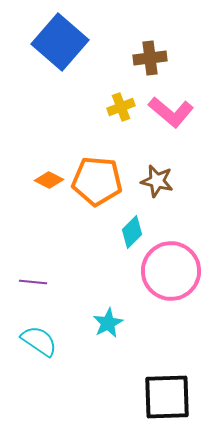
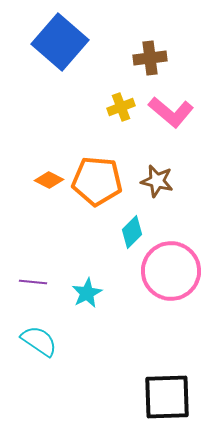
cyan star: moved 21 px left, 30 px up
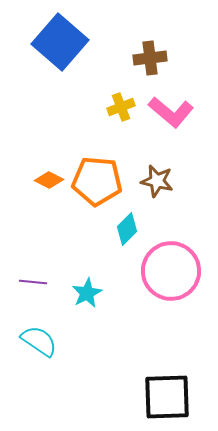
cyan diamond: moved 5 px left, 3 px up
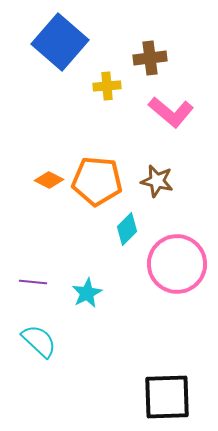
yellow cross: moved 14 px left, 21 px up; rotated 16 degrees clockwise
pink circle: moved 6 px right, 7 px up
cyan semicircle: rotated 9 degrees clockwise
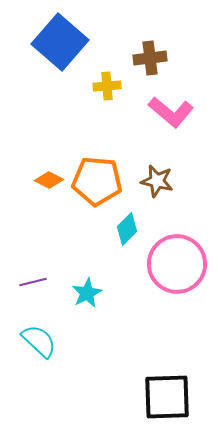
purple line: rotated 20 degrees counterclockwise
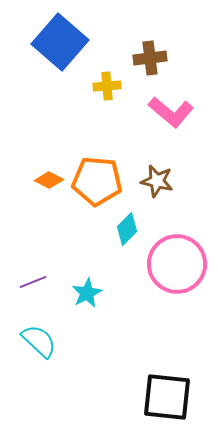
purple line: rotated 8 degrees counterclockwise
black square: rotated 8 degrees clockwise
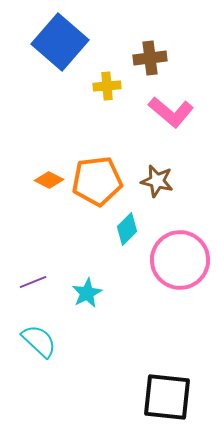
orange pentagon: rotated 12 degrees counterclockwise
pink circle: moved 3 px right, 4 px up
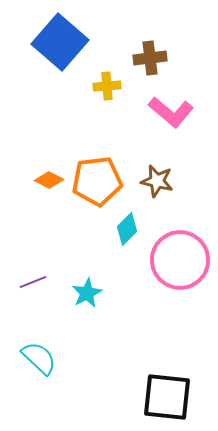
cyan semicircle: moved 17 px down
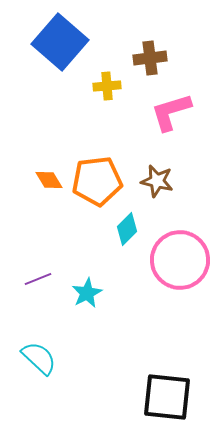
pink L-shape: rotated 123 degrees clockwise
orange diamond: rotated 32 degrees clockwise
purple line: moved 5 px right, 3 px up
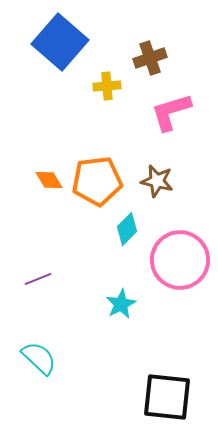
brown cross: rotated 12 degrees counterclockwise
cyan star: moved 34 px right, 11 px down
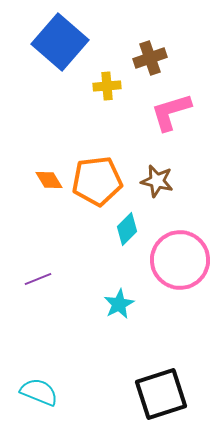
cyan star: moved 2 px left
cyan semicircle: moved 34 px down; rotated 21 degrees counterclockwise
black square: moved 6 px left, 3 px up; rotated 24 degrees counterclockwise
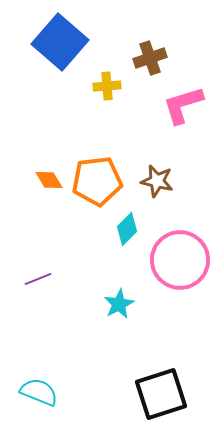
pink L-shape: moved 12 px right, 7 px up
